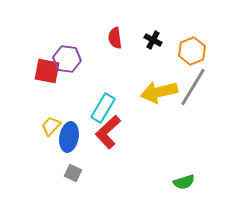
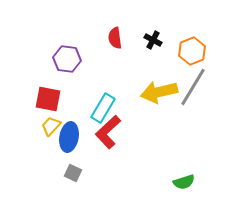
red square: moved 1 px right, 28 px down
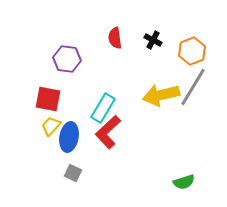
yellow arrow: moved 2 px right, 3 px down
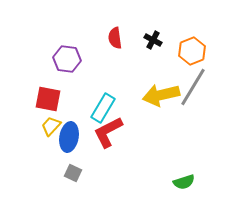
red L-shape: rotated 16 degrees clockwise
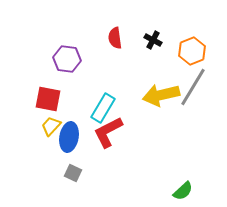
green semicircle: moved 1 px left, 9 px down; rotated 25 degrees counterclockwise
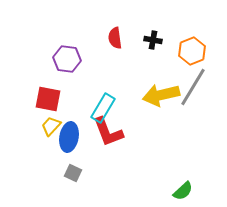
black cross: rotated 18 degrees counterclockwise
red L-shape: rotated 84 degrees counterclockwise
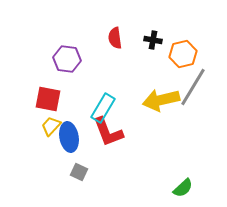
orange hexagon: moved 9 px left, 3 px down; rotated 8 degrees clockwise
yellow arrow: moved 5 px down
blue ellipse: rotated 20 degrees counterclockwise
gray square: moved 6 px right, 1 px up
green semicircle: moved 3 px up
